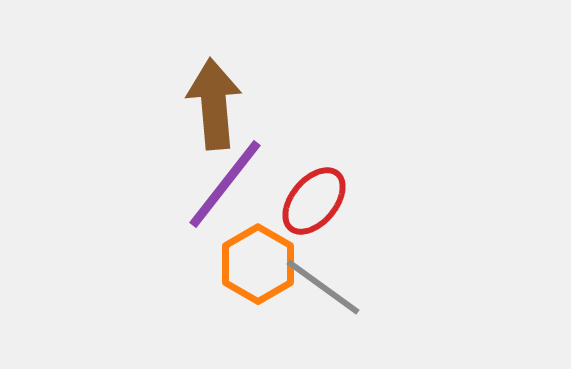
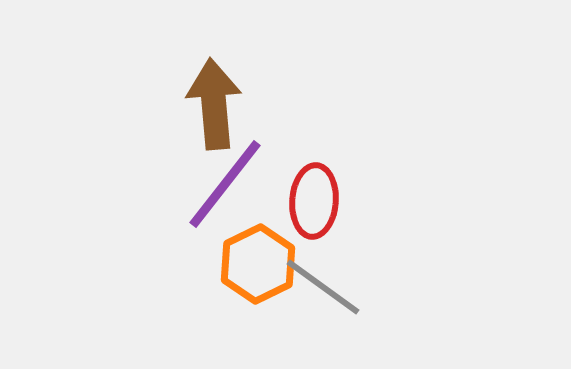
red ellipse: rotated 36 degrees counterclockwise
orange hexagon: rotated 4 degrees clockwise
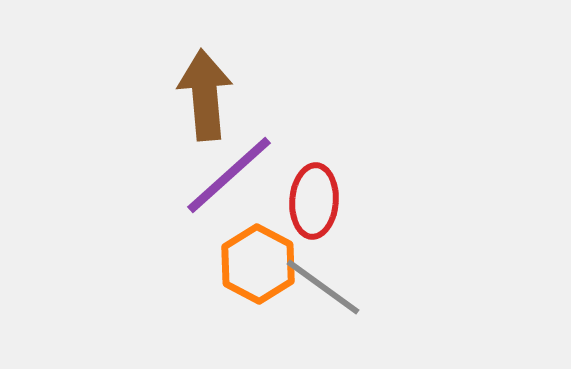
brown arrow: moved 9 px left, 9 px up
purple line: moved 4 px right, 9 px up; rotated 10 degrees clockwise
orange hexagon: rotated 6 degrees counterclockwise
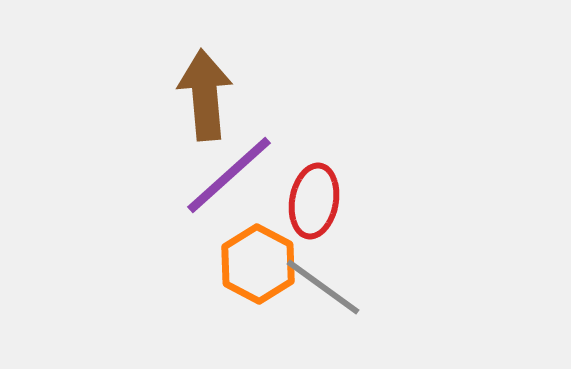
red ellipse: rotated 6 degrees clockwise
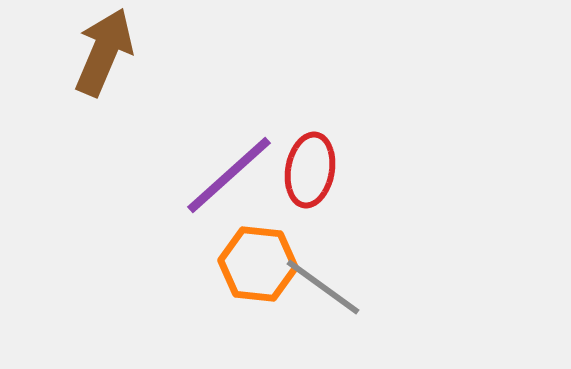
brown arrow: moved 101 px left, 43 px up; rotated 28 degrees clockwise
red ellipse: moved 4 px left, 31 px up
orange hexagon: rotated 22 degrees counterclockwise
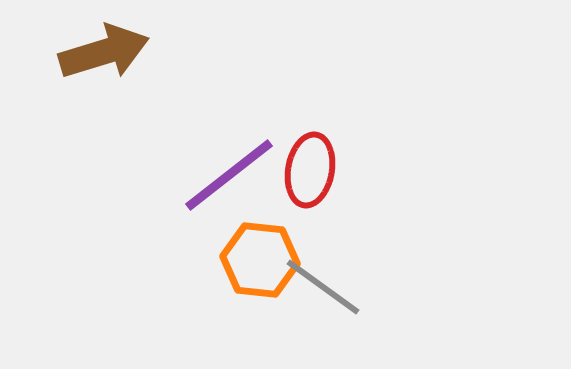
brown arrow: rotated 50 degrees clockwise
purple line: rotated 4 degrees clockwise
orange hexagon: moved 2 px right, 4 px up
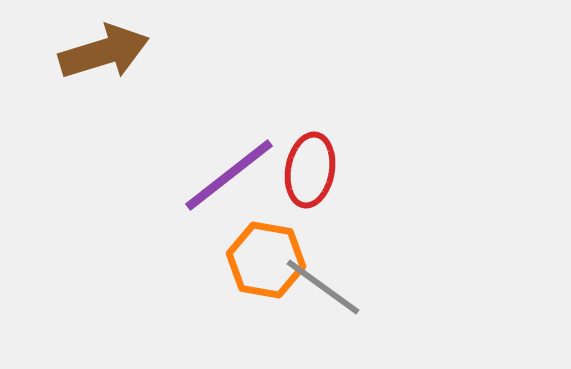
orange hexagon: moved 6 px right; rotated 4 degrees clockwise
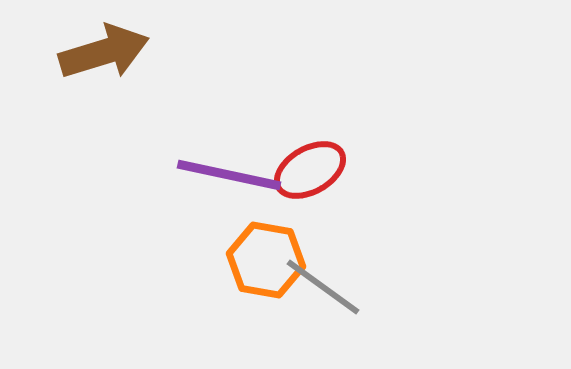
red ellipse: rotated 50 degrees clockwise
purple line: rotated 50 degrees clockwise
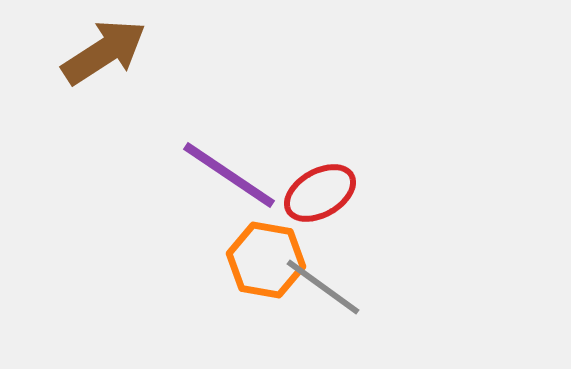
brown arrow: rotated 16 degrees counterclockwise
red ellipse: moved 10 px right, 23 px down
purple line: rotated 22 degrees clockwise
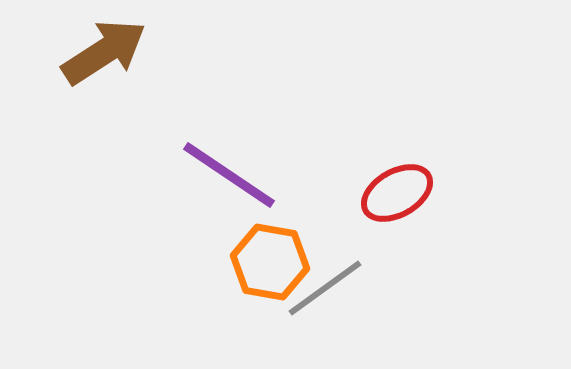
red ellipse: moved 77 px right
orange hexagon: moved 4 px right, 2 px down
gray line: moved 2 px right, 1 px down; rotated 72 degrees counterclockwise
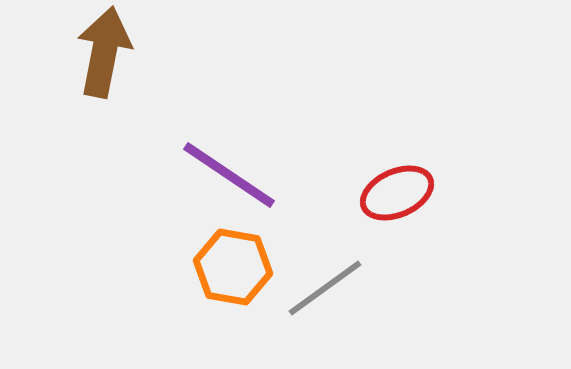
brown arrow: rotated 46 degrees counterclockwise
red ellipse: rotated 6 degrees clockwise
orange hexagon: moved 37 px left, 5 px down
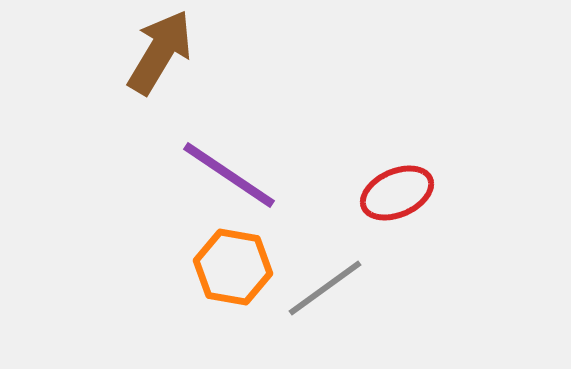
brown arrow: moved 56 px right; rotated 20 degrees clockwise
